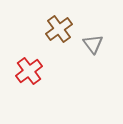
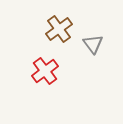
red cross: moved 16 px right
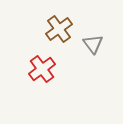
red cross: moved 3 px left, 2 px up
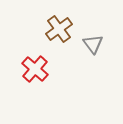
red cross: moved 7 px left; rotated 12 degrees counterclockwise
